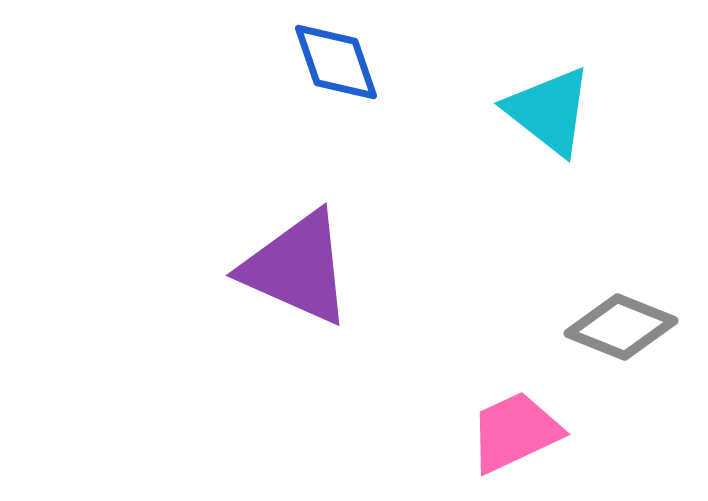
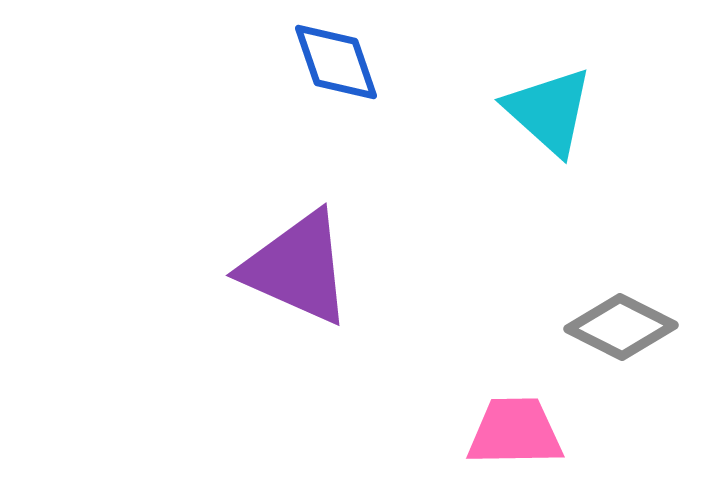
cyan triangle: rotated 4 degrees clockwise
gray diamond: rotated 5 degrees clockwise
pink trapezoid: rotated 24 degrees clockwise
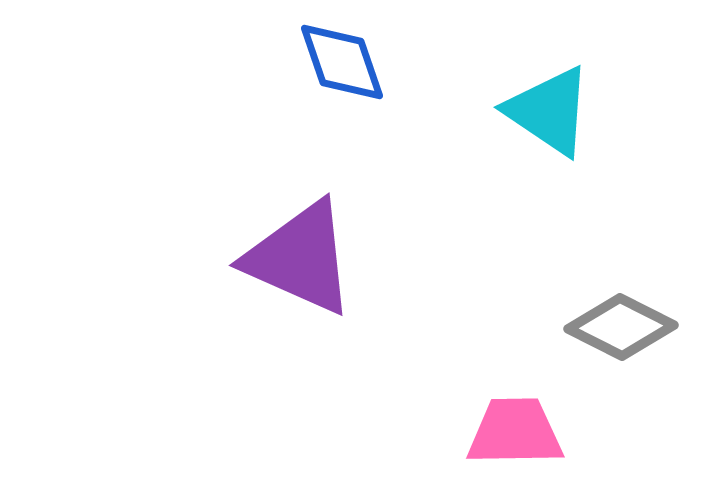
blue diamond: moved 6 px right
cyan triangle: rotated 8 degrees counterclockwise
purple triangle: moved 3 px right, 10 px up
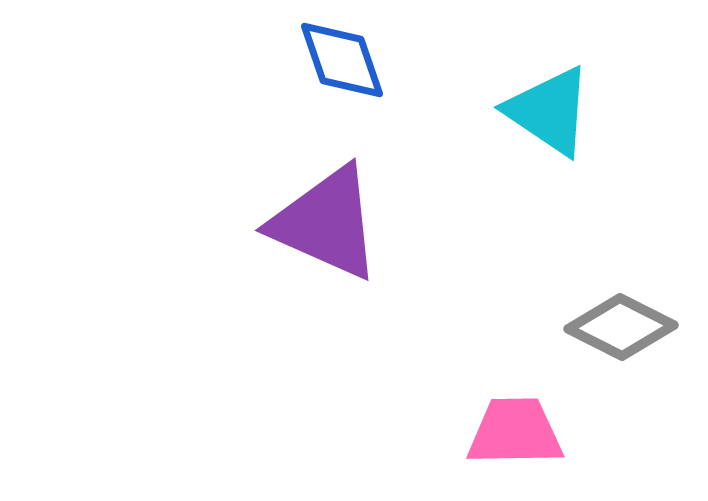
blue diamond: moved 2 px up
purple triangle: moved 26 px right, 35 px up
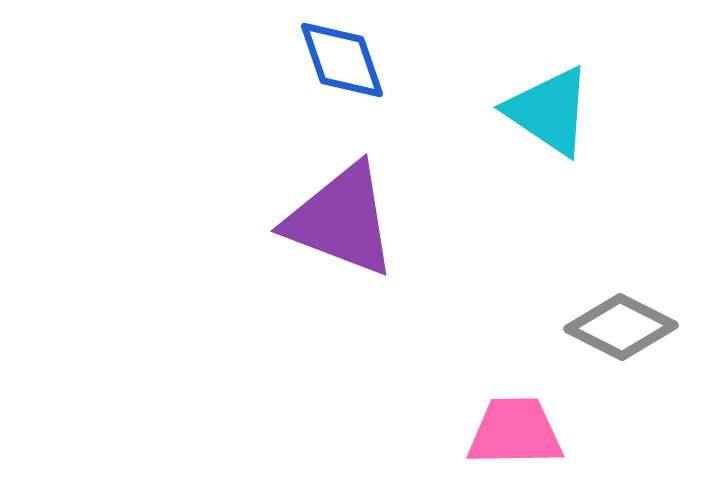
purple triangle: moved 15 px right, 3 px up; rotated 3 degrees counterclockwise
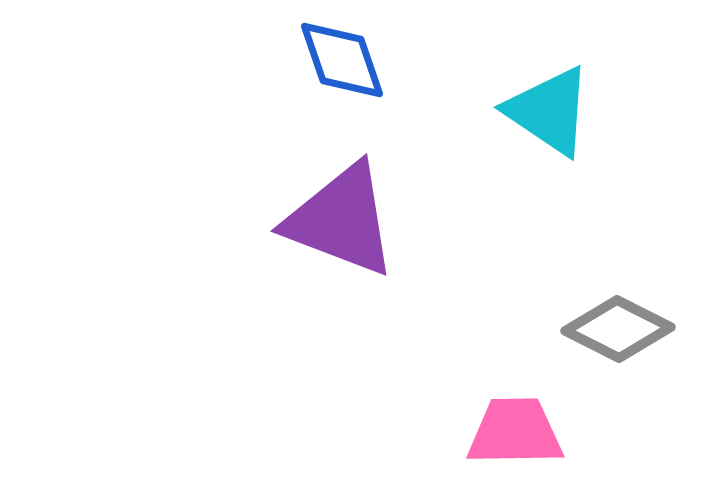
gray diamond: moved 3 px left, 2 px down
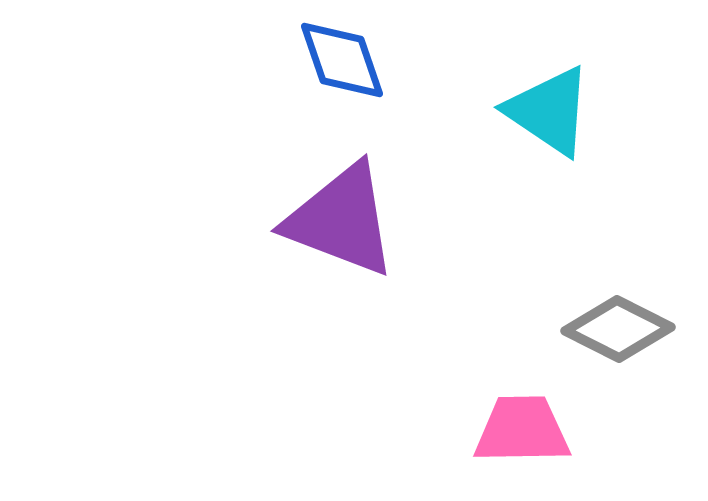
pink trapezoid: moved 7 px right, 2 px up
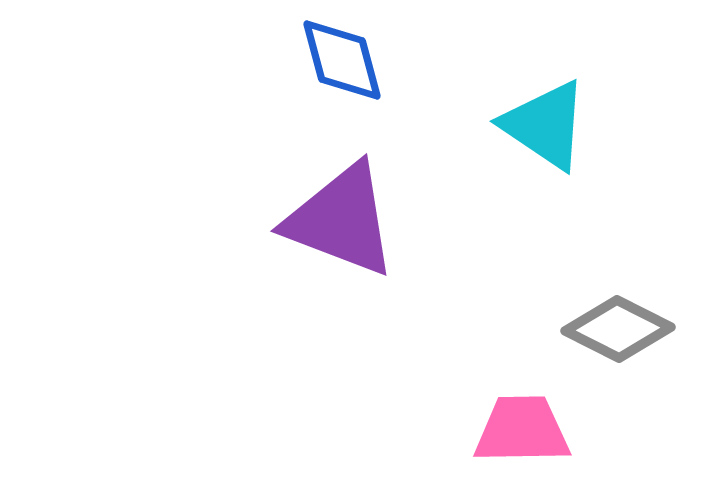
blue diamond: rotated 4 degrees clockwise
cyan triangle: moved 4 px left, 14 px down
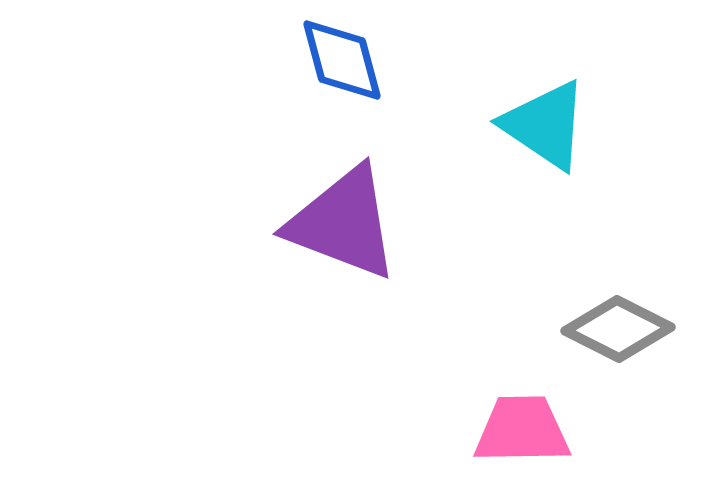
purple triangle: moved 2 px right, 3 px down
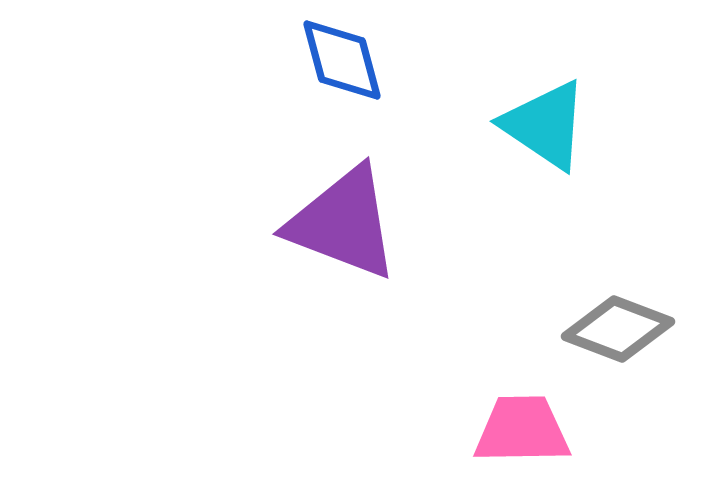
gray diamond: rotated 6 degrees counterclockwise
